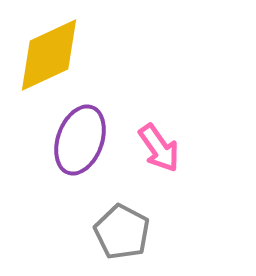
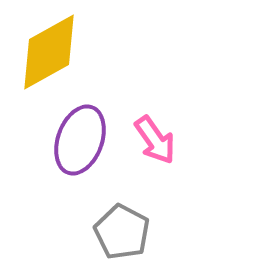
yellow diamond: moved 3 px up; rotated 4 degrees counterclockwise
pink arrow: moved 4 px left, 8 px up
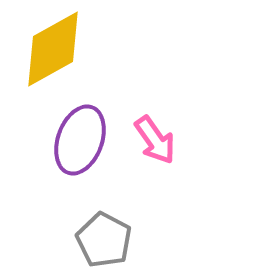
yellow diamond: moved 4 px right, 3 px up
gray pentagon: moved 18 px left, 8 px down
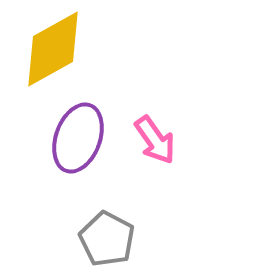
purple ellipse: moved 2 px left, 2 px up
gray pentagon: moved 3 px right, 1 px up
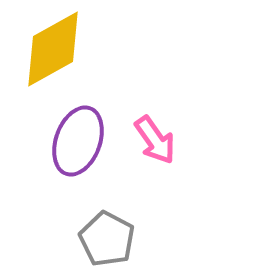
purple ellipse: moved 3 px down
